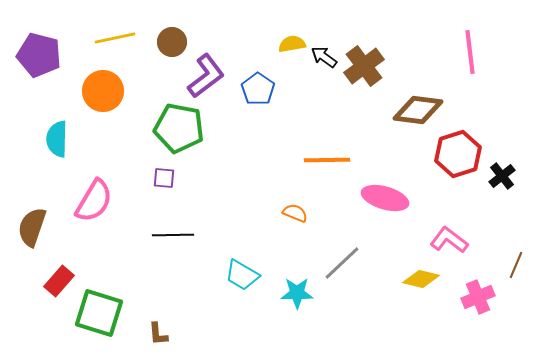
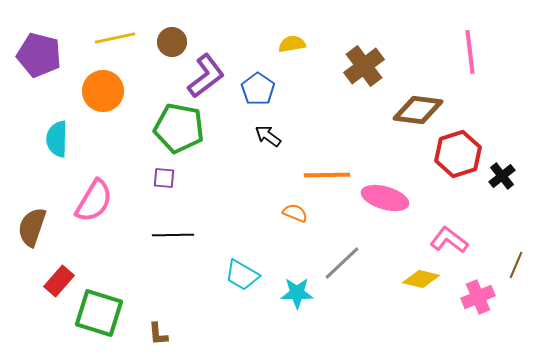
black arrow: moved 56 px left, 79 px down
orange line: moved 15 px down
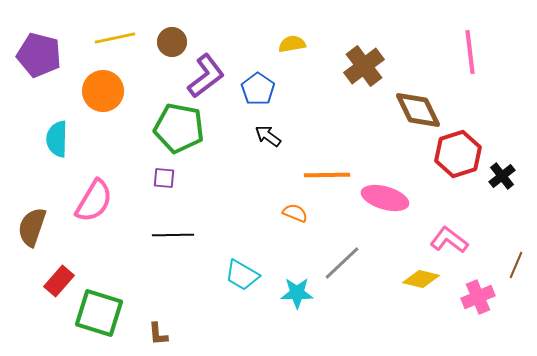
brown diamond: rotated 57 degrees clockwise
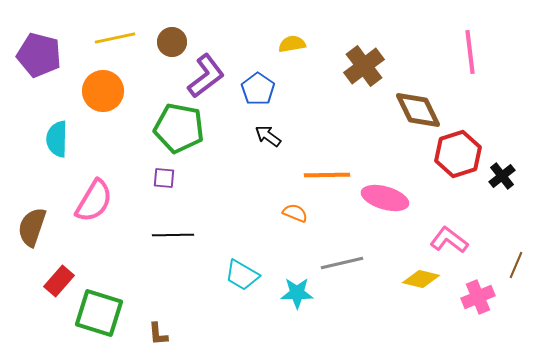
gray line: rotated 30 degrees clockwise
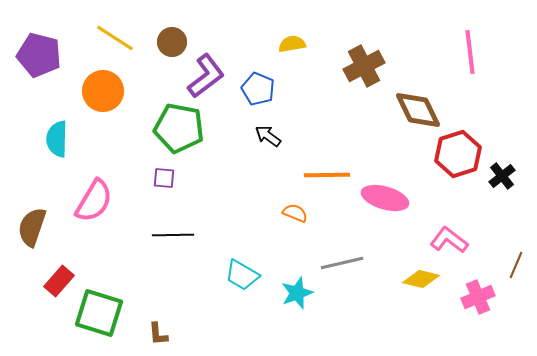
yellow line: rotated 45 degrees clockwise
brown cross: rotated 9 degrees clockwise
blue pentagon: rotated 12 degrees counterclockwise
cyan star: rotated 20 degrees counterclockwise
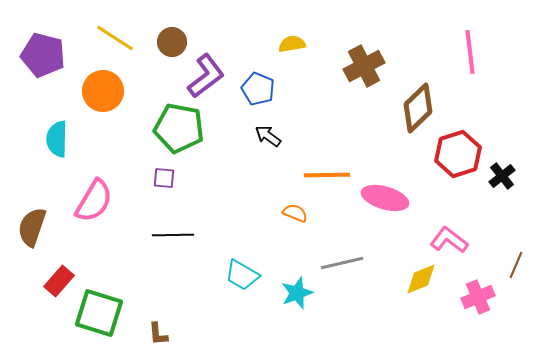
purple pentagon: moved 4 px right
brown diamond: moved 2 px up; rotated 72 degrees clockwise
yellow diamond: rotated 36 degrees counterclockwise
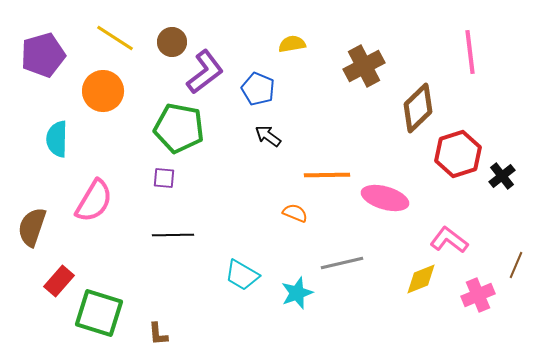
purple pentagon: rotated 30 degrees counterclockwise
purple L-shape: moved 1 px left, 4 px up
pink cross: moved 2 px up
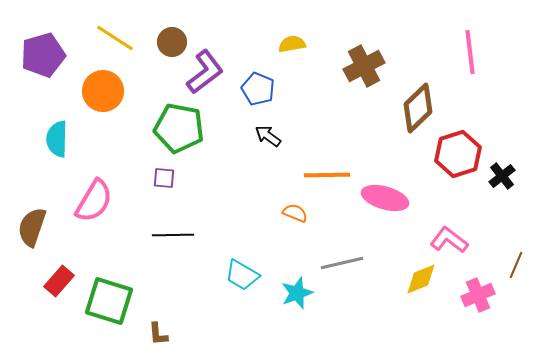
green square: moved 10 px right, 12 px up
